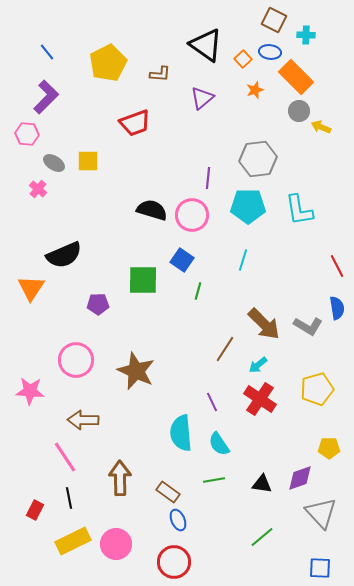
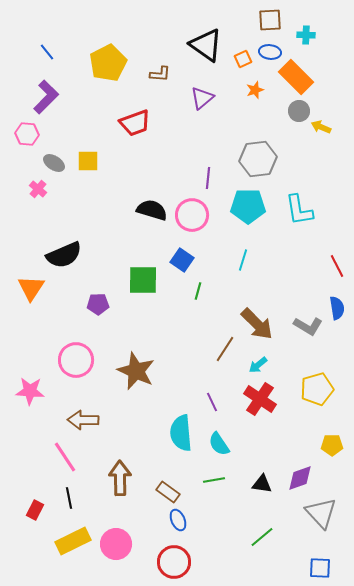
brown square at (274, 20): moved 4 px left; rotated 30 degrees counterclockwise
orange square at (243, 59): rotated 18 degrees clockwise
brown arrow at (264, 324): moved 7 px left
yellow pentagon at (329, 448): moved 3 px right, 3 px up
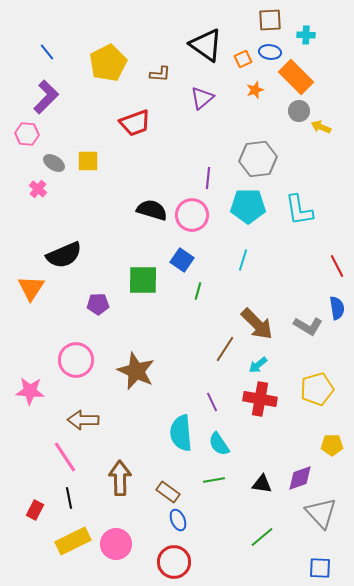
red cross at (260, 399): rotated 24 degrees counterclockwise
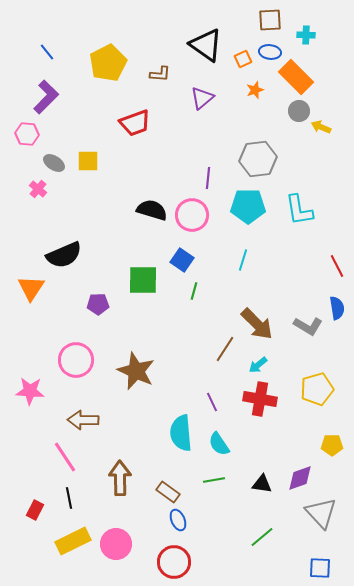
green line at (198, 291): moved 4 px left
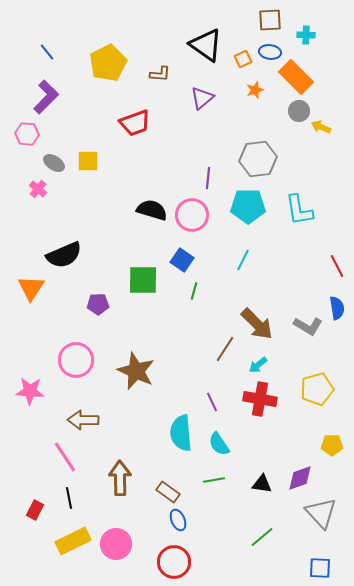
cyan line at (243, 260): rotated 10 degrees clockwise
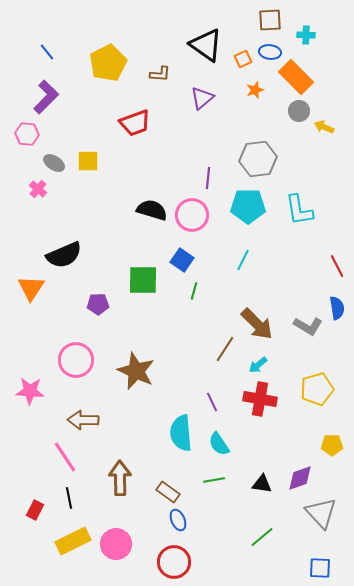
yellow arrow at (321, 127): moved 3 px right
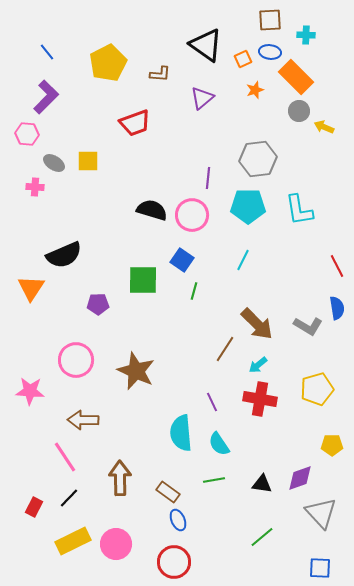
pink cross at (38, 189): moved 3 px left, 2 px up; rotated 36 degrees counterclockwise
black line at (69, 498): rotated 55 degrees clockwise
red rectangle at (35, 510): moved 1 px left, 3 px up
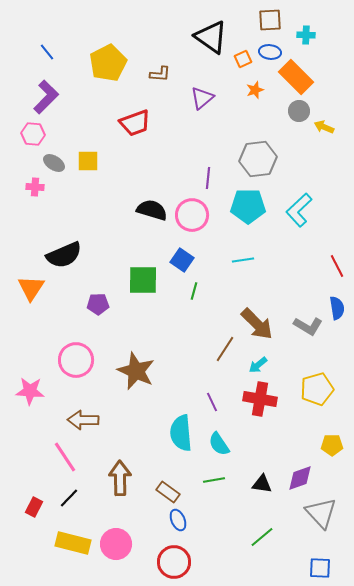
black triangle at (206, 45): moved 5 px right, 8 px up
pink hexagon at (27, 134): moved 6 px right
cyan L-shape at (299, 210): rotated 56 degrees clockwise
cyan line at (243, 260): rotated 55 degrees clockwise
yellow rectangle at (73, 541): moved 2 px down; rotated 40 degrees clockwise
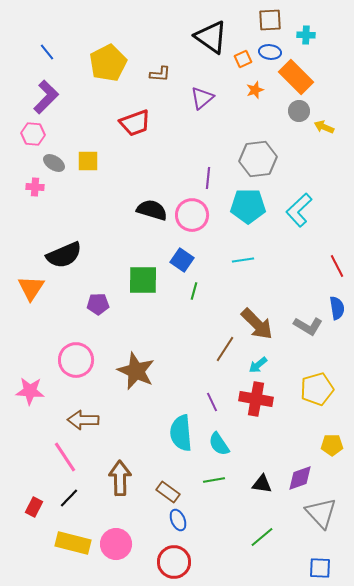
red cross at (260, 399): moved 4 px left
